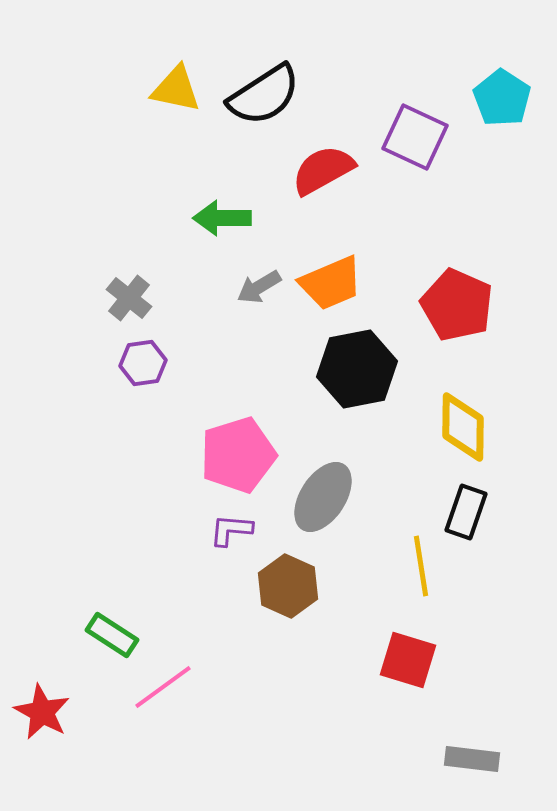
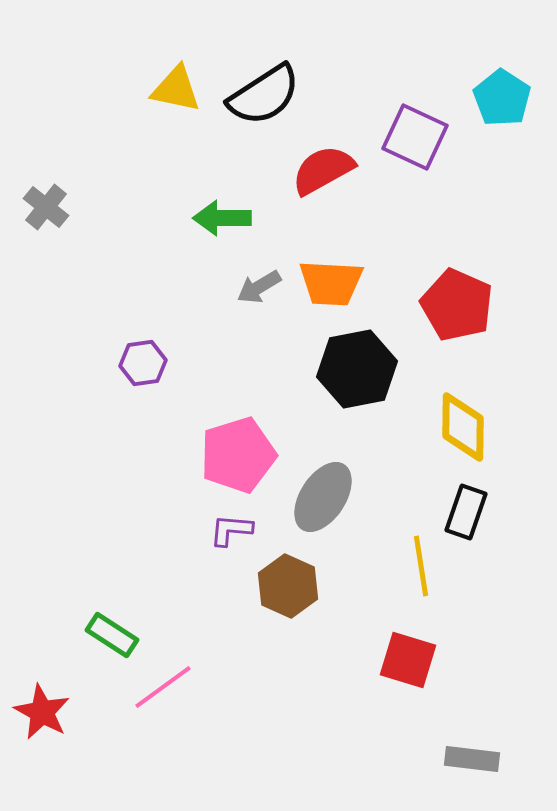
orange trapezoid: rotated 26 degrees clockwise
gray cross: moved 83 px left, 91 px up
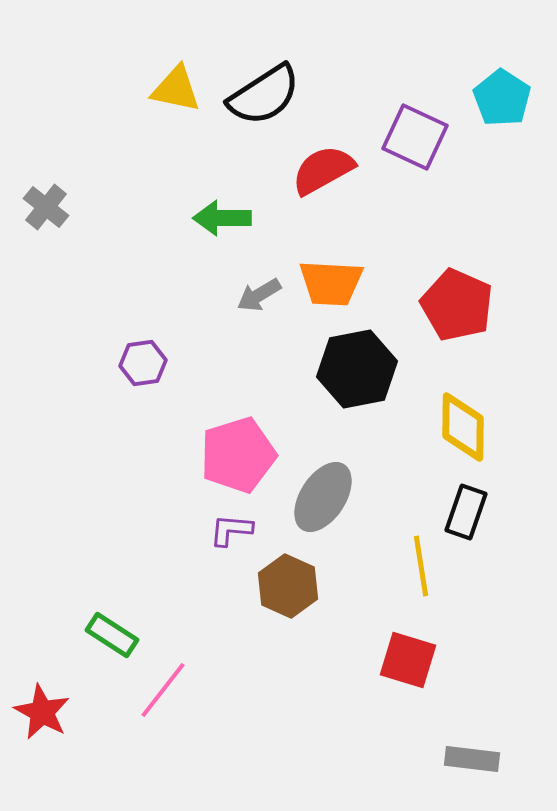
gray arrow: moved 8 px down
pink line: moved 3 px down; rotated 16 degrees counterclockwise
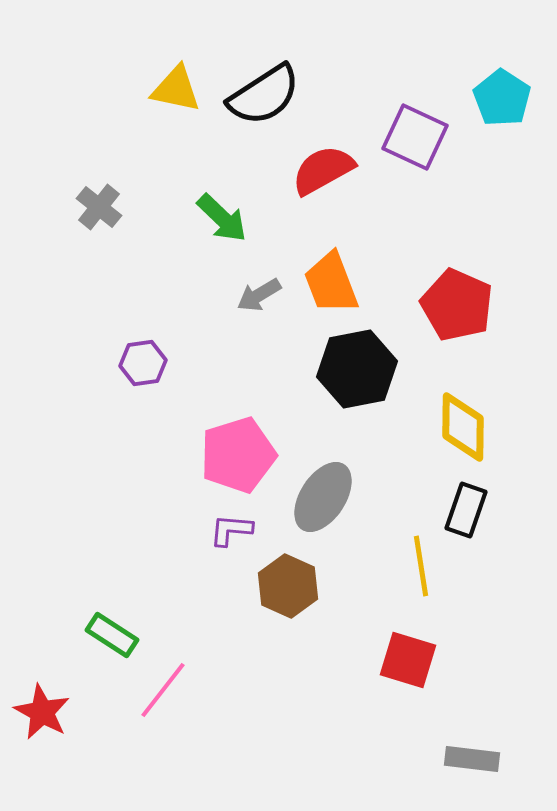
gray cross: moved 53 px right
green arrow: rotated 136 degrees counterclockwise
orange trapezoid: rotated 66 degrees clockwise
black rectangle: moved 2 px up
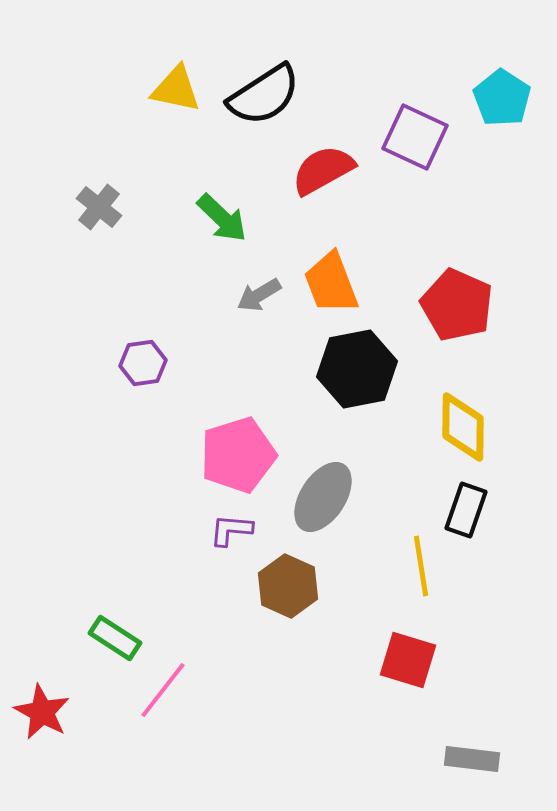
green rectangle: moved 3 px right, 3 px down
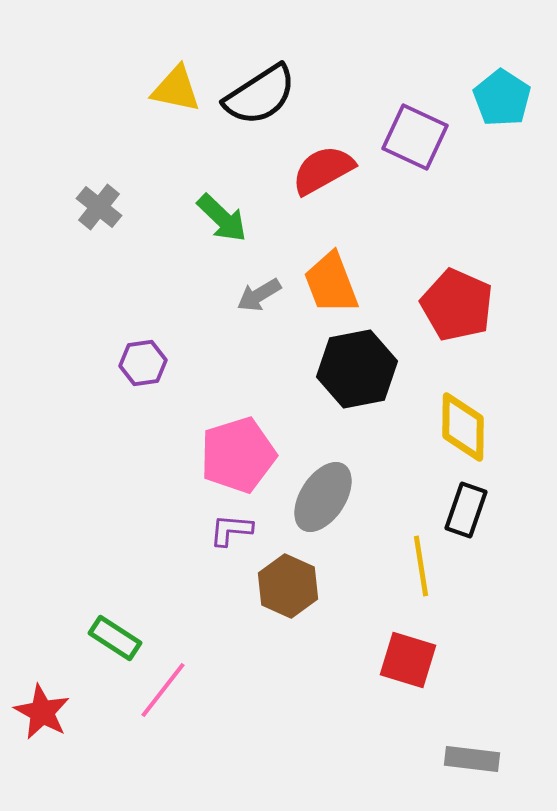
black semicircle: moved 4 px left
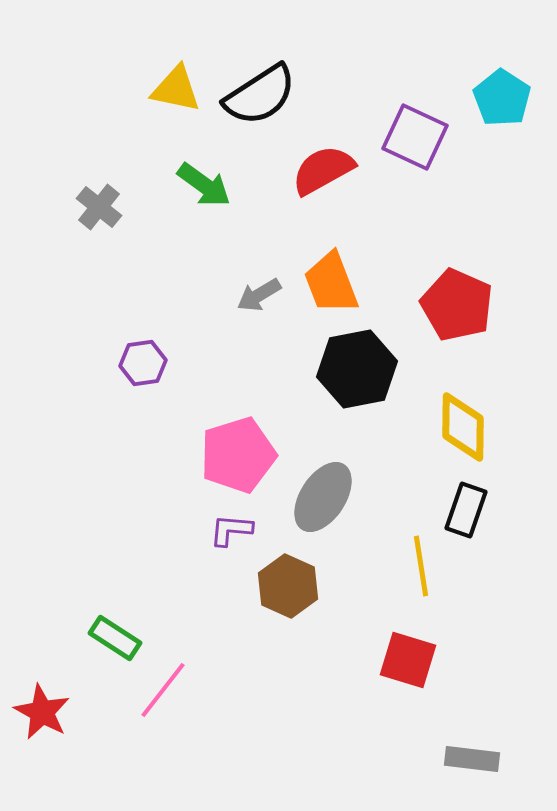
green arrow: moved 18 px left, 33 px up; rotated 8 degrees counterclockwise
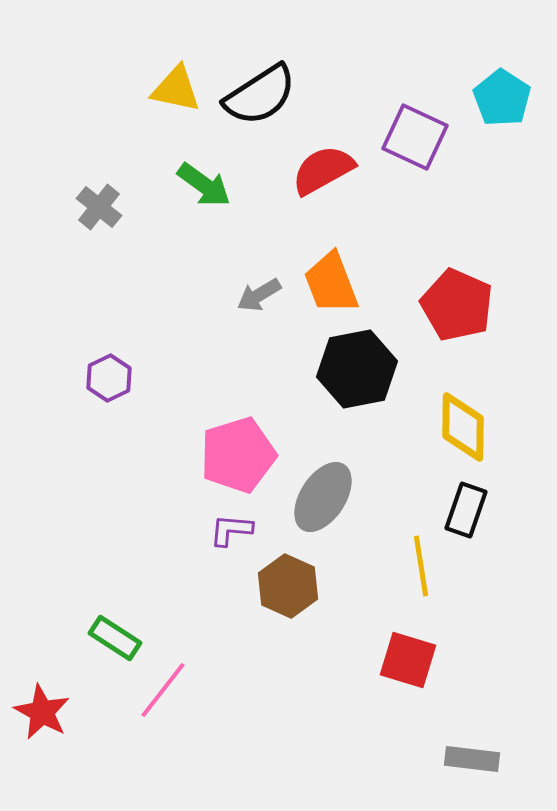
purple hexagon: moved 34 px left, 15 px down; rotated 18 degrees counterclockwise
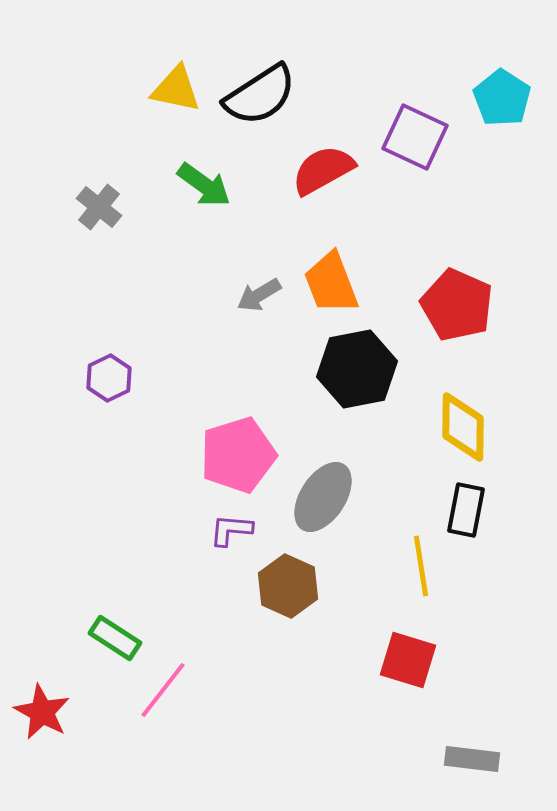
black rectangle: rotated 8 degrees counterclockwise
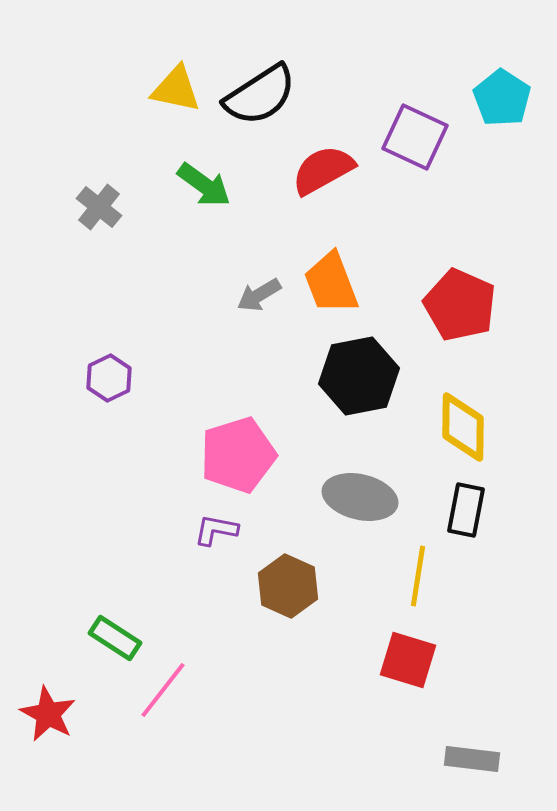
red pentagon: moved 3 px right
black hexagon: moved 2 px right, 7 px down
gray ellipse: moved 37 px right; rotated 70 degrees clockwise
purple L-shape: moved 15 px left; rotated 6 degrees clockwise
yellow line: moved 3 px left, 10 px down; rotated 18 degrees clockwise
red star: moved 6 px right, 2 px down
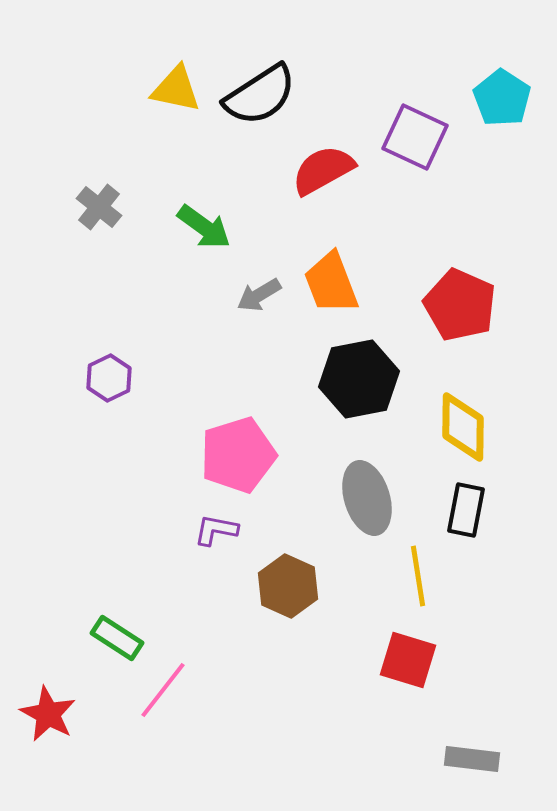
green arrow: moved 42 px down
black hexagon: moved 3 px down
gray ellipse: moved 7 px right, 1 px down; rotated 60 degrees clockwise
yellow line: rotated 18 degrees counterclockwise
green rectangle: moved 2 px right
